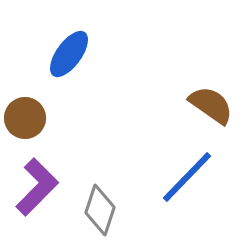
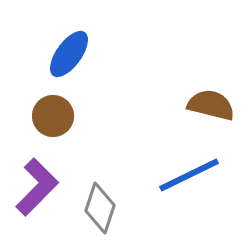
brown semicircle: rotated 21 degrees counterclockwise
brown circle: moved 28 px right, 2 px up
blue line: moved 2 px right, 2 px up; rotated 20 degrees clockwise
gray diamond: moved 2 px up
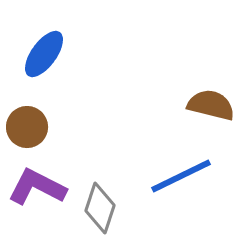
blue ellipse: moved 25 px left
brown circle: moved 26 px left, 11 px down
blue line: moved 8 px left, 1 px down
purple L-shape: rotated 108 degrees counterclockwise
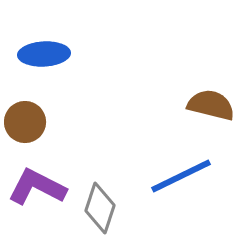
blue ellipse: rotated 51 degrees clockwise
brown circle: moved 2 px left, 5 px up
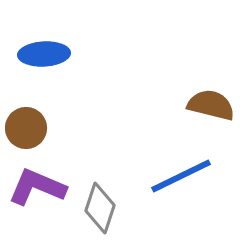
brown circle: moved 1 px right, 6 px down
purple L-shape: rotated 4 degrees counterclockwise
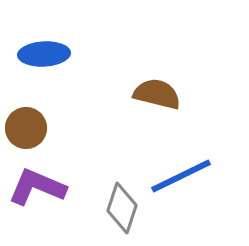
brown semicircle: moved 54 px left, 11 px up
gray diamond: moved 22 px right
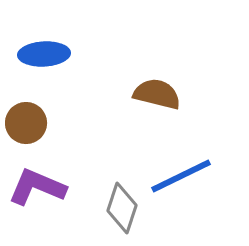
brown circle: moved 5 px up
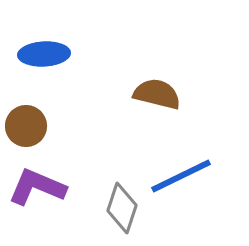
brown circle: moved 3 px down
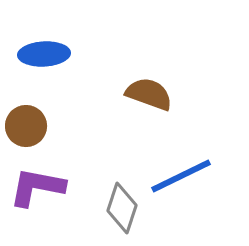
brown semicircle: moved 8 px left; rotated 6 degrees clockwise
purple L-shape: rotated 12 degrees counterclockwise
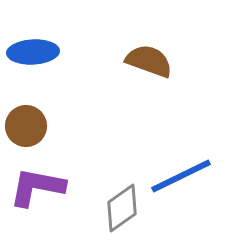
blue ellipse: moved 11 px left, 2 px up
brown semicircle: moved 33 px up
gray diamond: rotated 36 degrees clockwise
